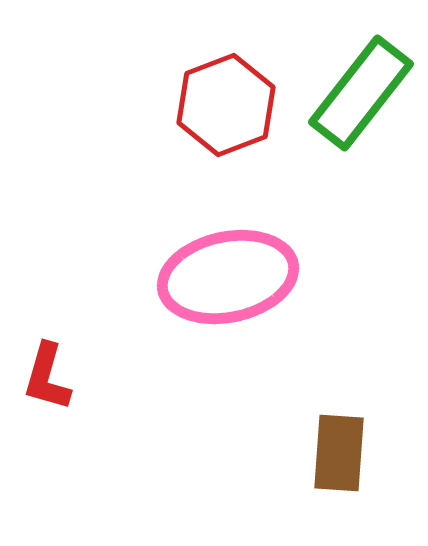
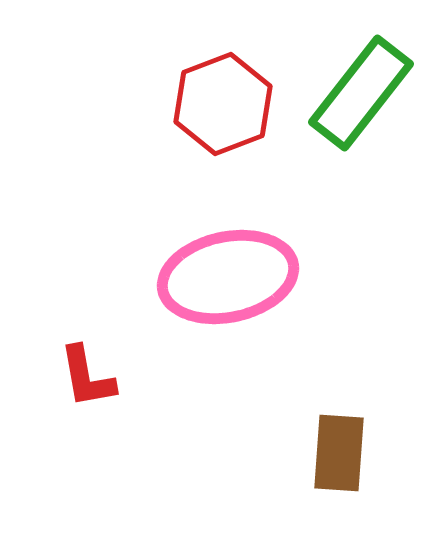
red hexagon: moved 3 px left, 1 px up
red L-shape: moved 40 px right; rotated 26 degrees counterclockwise
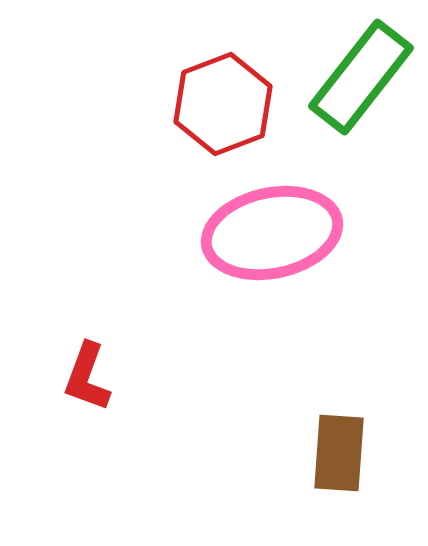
green rectangle: moved 16 px up
pink ellipse: moved 44 px right, 44 px up
red L-shape: rotated 30 degrees clockwise
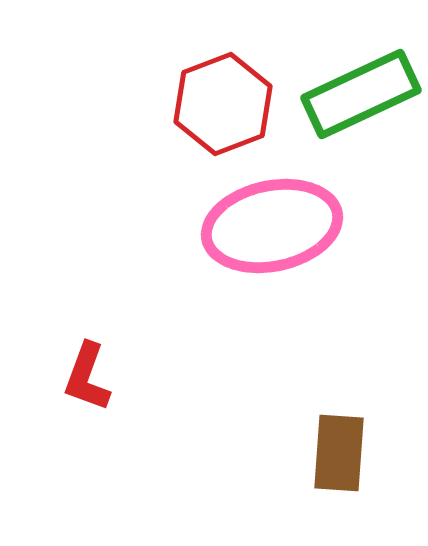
green rectangle: moved 17 px down; rotated 27 degrees clockwise
pink ellipse: moved 7 px up
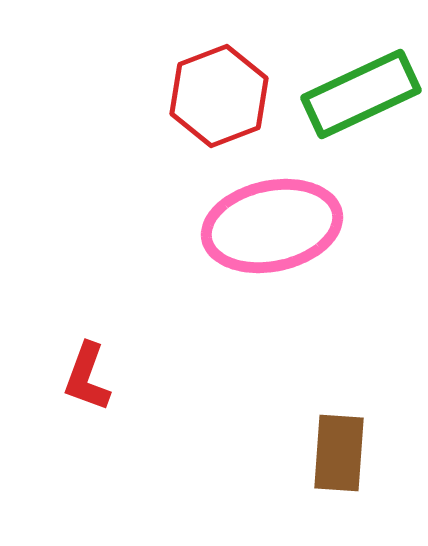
red hexagon: moved 4 px left, 8 px up
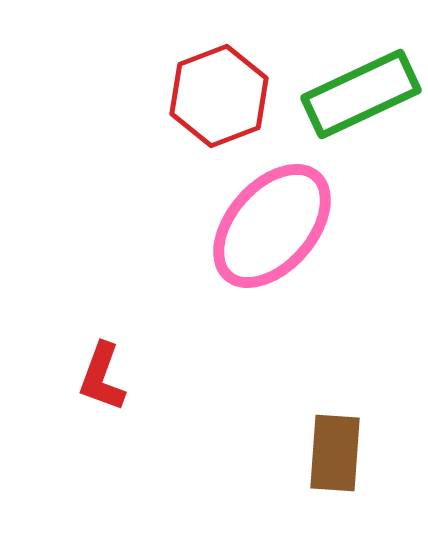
pink ellipse: rotated 37 degrees counterclockwise
red L-shape: moved 15 px right
brown rectangle: moved 4 px left
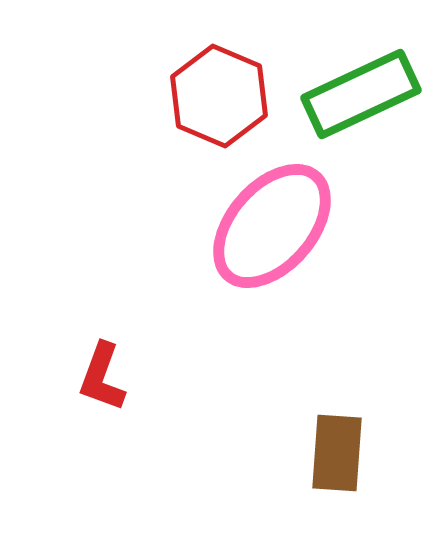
red hexagon: rotated 16 degrees counterclockwise
brown rectangle: moved 2 px right
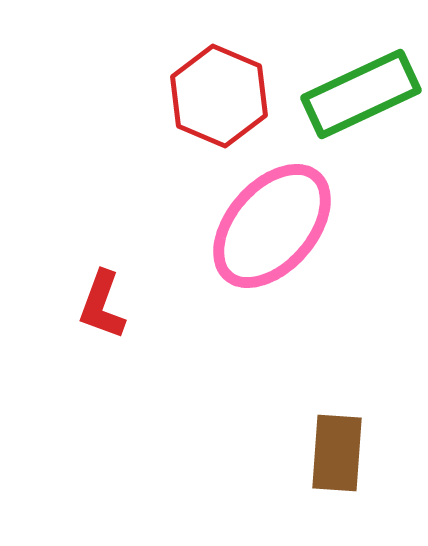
red L-shape: moved 72 px up
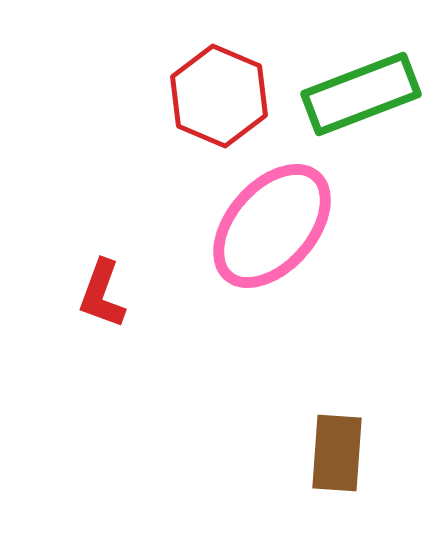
green rectangle: rotated 4 degrees clockwise
red L-shape: moved 11 px up
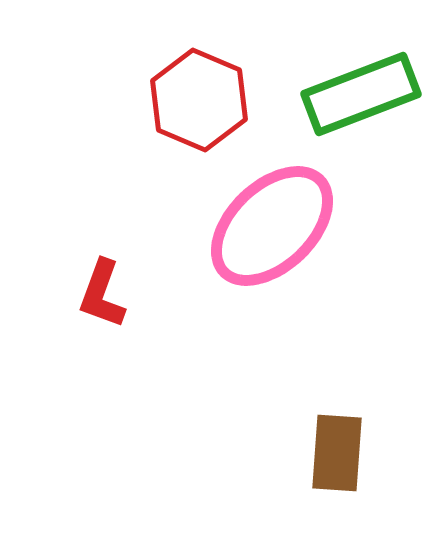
red hexagon: moved 20 px left, 4 px down
pink ellipse: rotated 5 degrees clockwise
